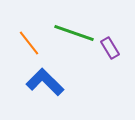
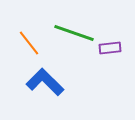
purple rectangle: rotated 65 degrees counterclockwise
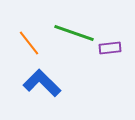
blue L-shape: moved 3 px left, 1 px down
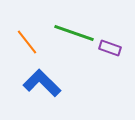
orange line: moved 2 px left, 1 px up
purple rectangle: rotated 25 degrees clockwise
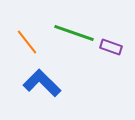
purple rectangle: moved 1 px right, 1 px up
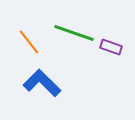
orange line: moved 2 px right
